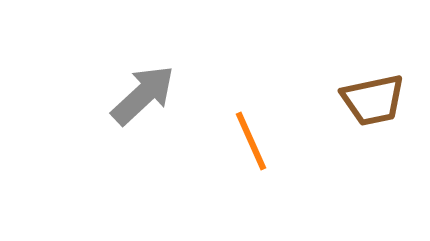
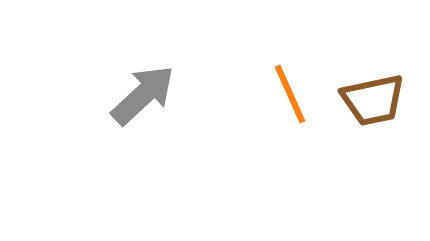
orange line: moved 39 px right, 47 px up
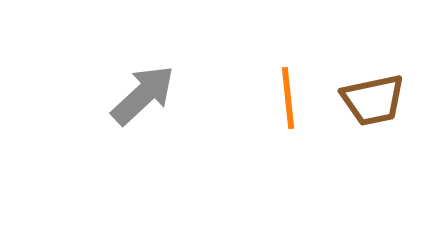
orange line: moved 2 px left, 4 px down; rotated 18 degrees clockwise
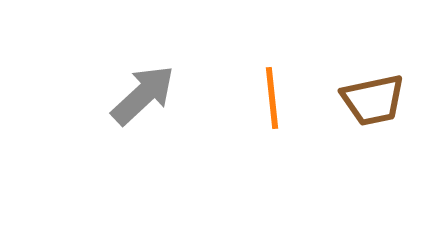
orange line: moved 16 px left
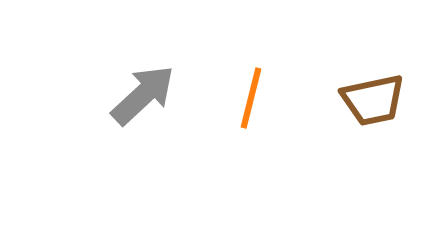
orange line: moved 21 px left; rotated 20 degrees clockwise
